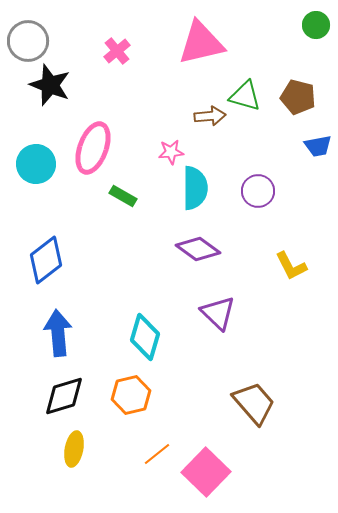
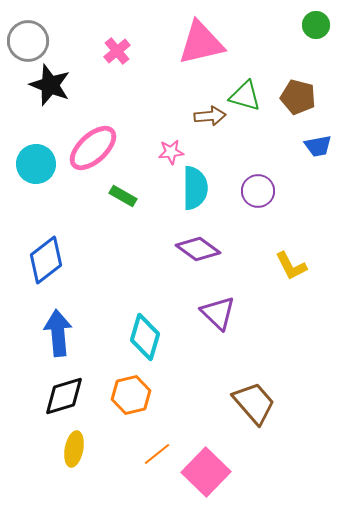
pink ellipse: rotated 27 degrees clockwise
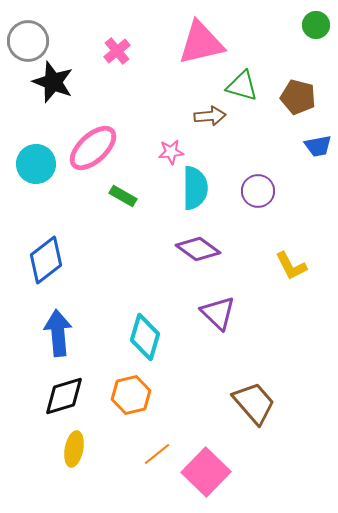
black star: moved 3 px right, 3 px up
green triangle: moved 3 px left, 10 px up
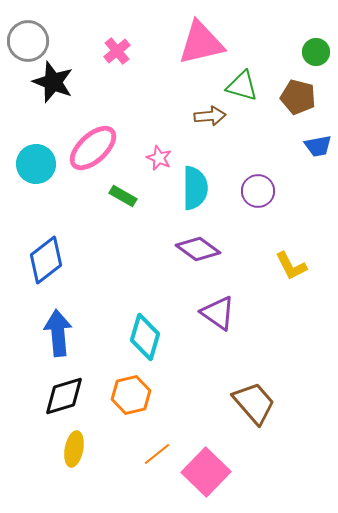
green circle: moved 27 px down
pink star: moved 12 px left, 6 px down; rotated 30 degrees clockwise
purple triangle: rotated 9 degrees counterclockwise
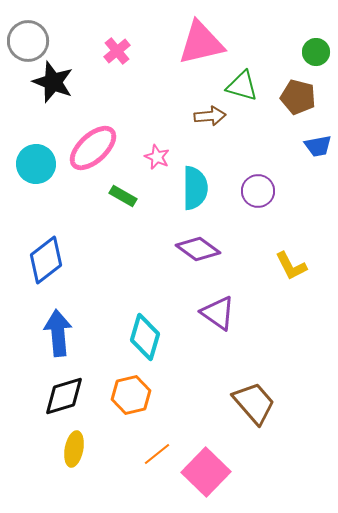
pink star: moved 2 px left, 1 px up
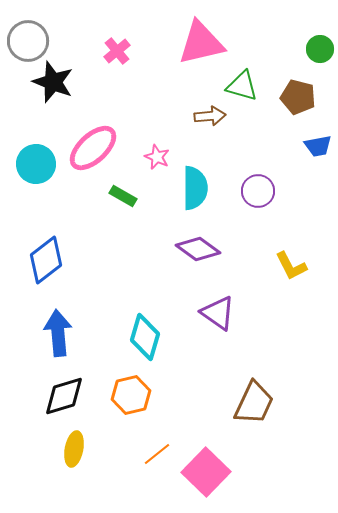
green circle: moved 4 px right, 3 px up
brown trapezoid: rotated 66 degrees clockwise
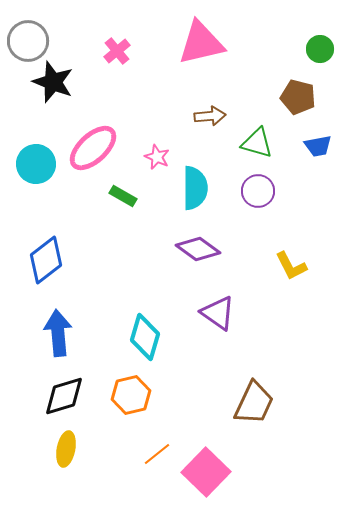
green triangle: moved 15 px right, 57 px down
yellow ellipse: moved 8 px left
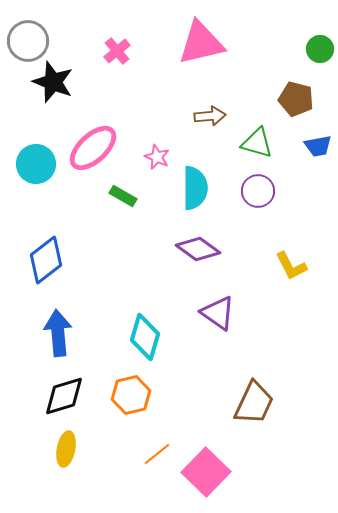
brown pentagon: moved 2 px left, 2 px down
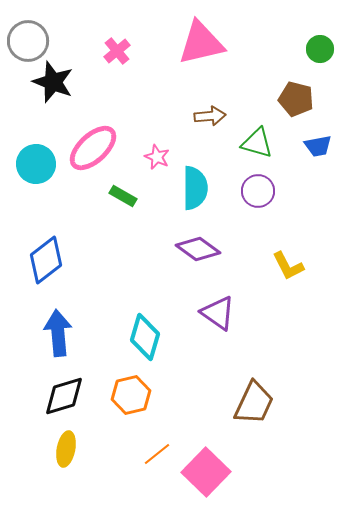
yellow L-shape: moved 3 px left
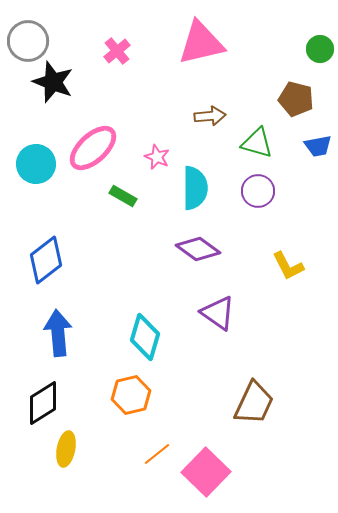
black diamond: moved 21 px left, 7 px down; rotated 15 degrees counterclockwise
